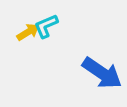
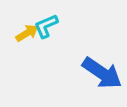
yellow arrow: moved 1 px left, 1 px down
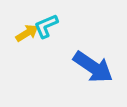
blue arrow: moved 9 px left, 6 px up
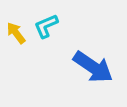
yellow arrow: moved 11 px left; rotated 95 degrees counterclockwise
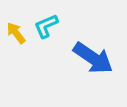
blue arrow: moved 9 px up
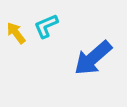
blue arrow: rotated 105 degrees clockwise
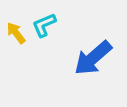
cyan L-shape: moved 2 px left, 1 px up
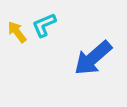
yellow arrow: moved 1 px right, 1 px up
